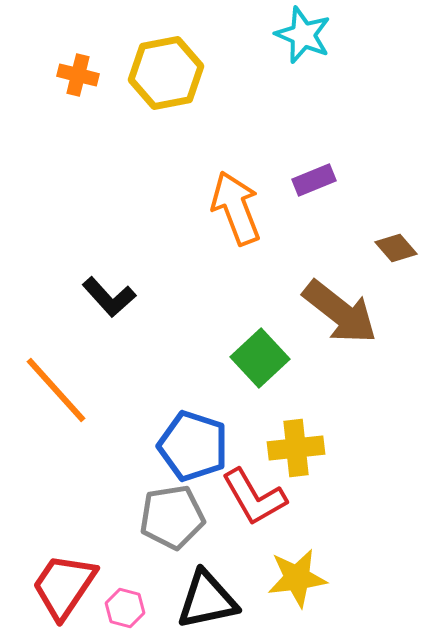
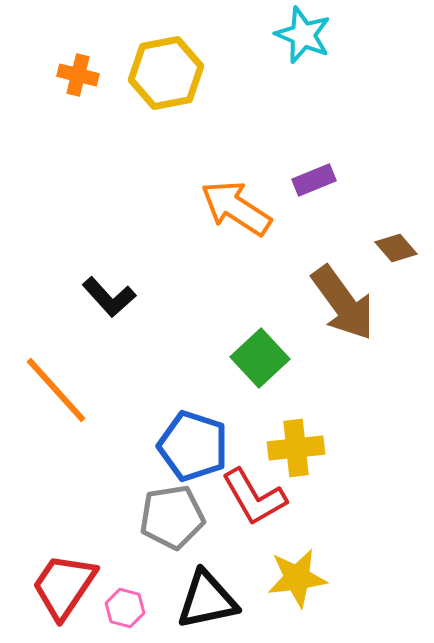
orange arrow: rotated 36 degrees counterclockwise
brown arrow: moved 3 px right, 9 px up; rotated 16 degrees clockwise
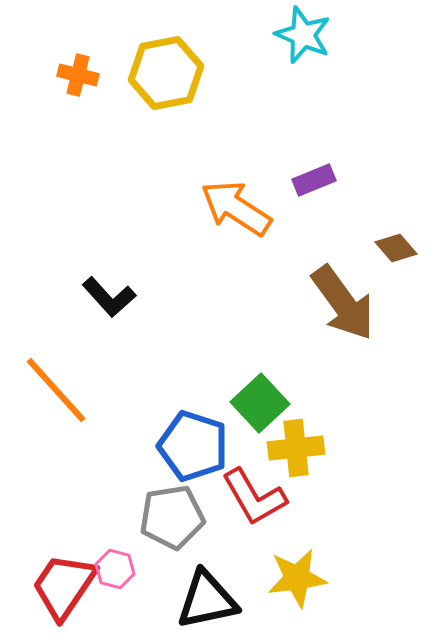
green square: moved 45 px down
pink hexagon: moved 10 px left, 39 px up
